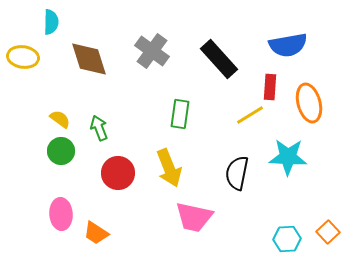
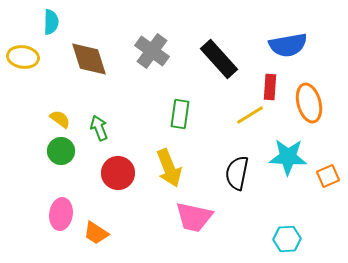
pink ellipse: rotated 12 degrees clockwise
orange square: moved 56 px up; rotated 20 degrees clockwise
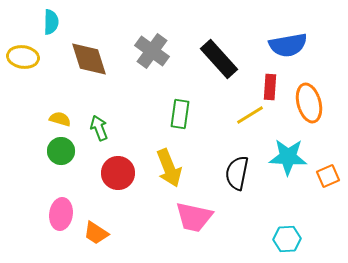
yellow semicircle: rotated 20 degrees counterclockwise
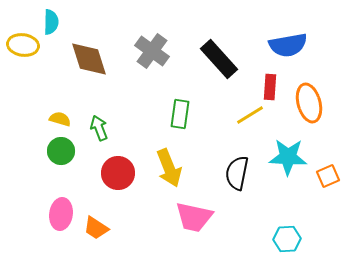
yellow ellipse: moved 12 px up
orange trapezoid: moved 5 px up
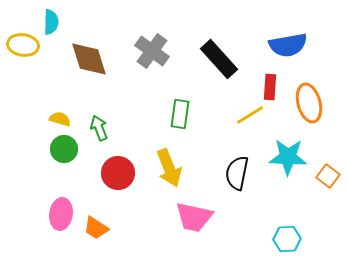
green circle: moved 3 px right, 2 px up
orange square: rotated 30 degrees counterclockwise
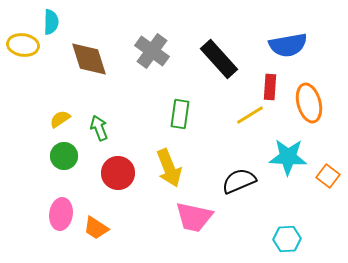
yellow semicircle: rotated 50 degrees counterclockwise
green circle: moved 7 px down
black semicircle: moved 2 px right, 8 px down; rotated 56 degrees clockwise
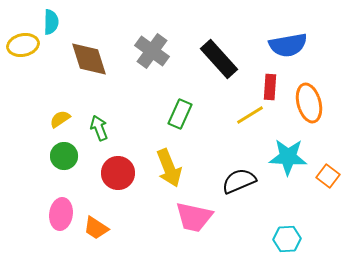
yellow ellipse: rotated 20 degrees counterclockwise
green rectangle: rotated 16 degrees clockwise
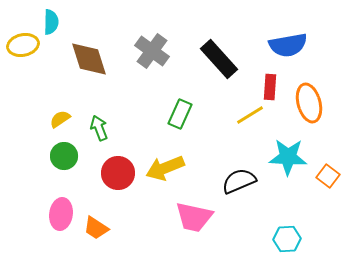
yellow arrow: moved 4 px left; rotated 90 degrees clockwise
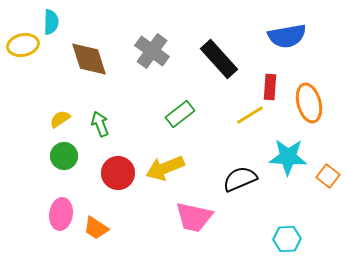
blue semicircle: moved 1 px left, 9 px up
green rectangle: rotated 28 degrees clockwise
green arrow: moved 1 px right, 4 px up
black semicircle: moved 1 px right, 2 px up
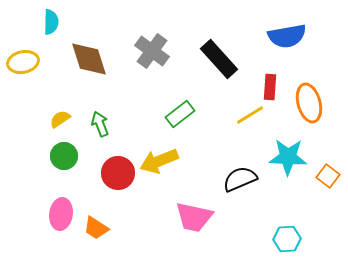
yellow ellipse: moved 17 px down
yellow arrow: moved 6 px left, 7 px up
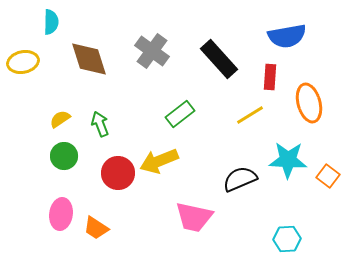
red rectangle: moved 10 px up
cyan star: moved 3 px down
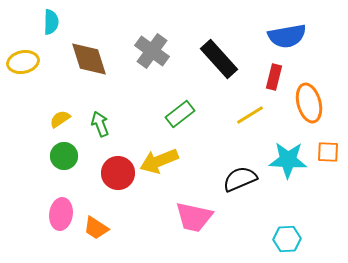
red rectangle: moved 4 px right; rotated 10 degrees clockwise
orange square: moved 24 px up; rotated 35 degrees counterclockwise
